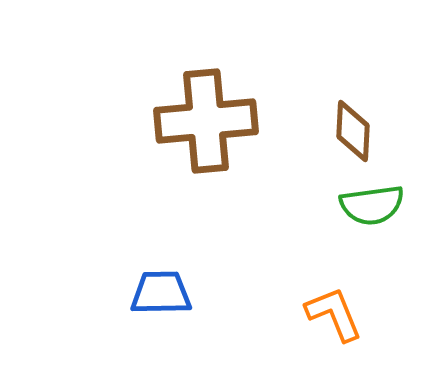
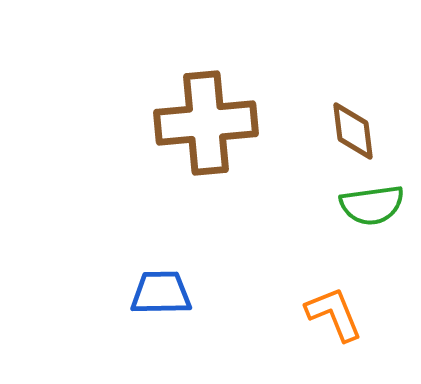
brown cross: moved 2 px down
brown diamond: rotated 10 degrees counterclockwise
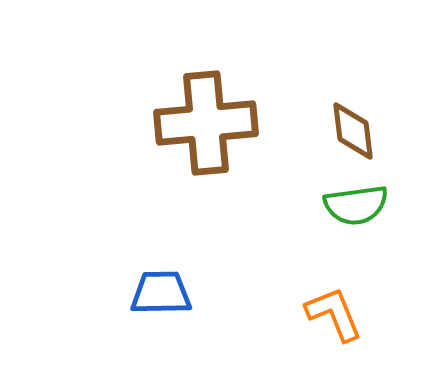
green semicircle: moved 16 px left
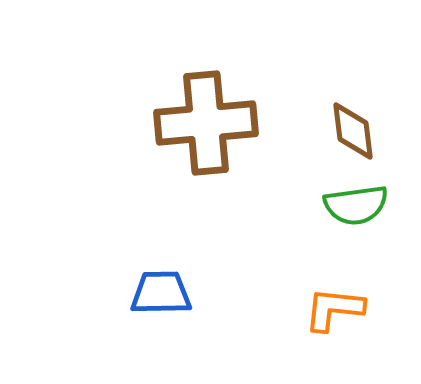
orange L-shape: moved 5 px up; rotated 62 degrees counterclockwise
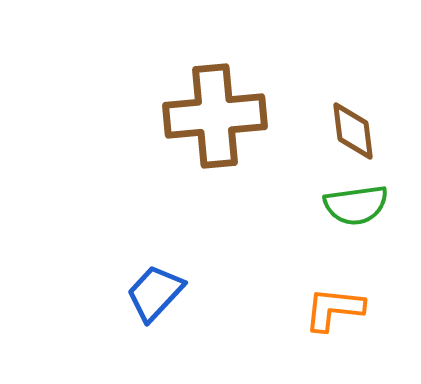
brown cross: moved 9 px right, 7 px up
blue trapezoid: moved 6 px left; rotated 46 degrees counterclockwise
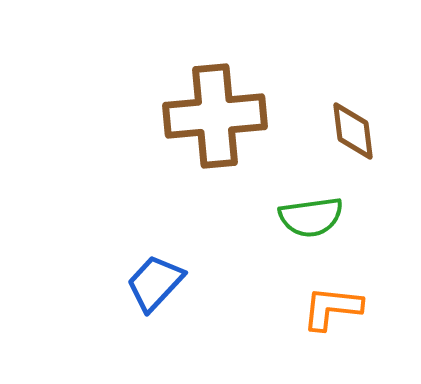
green semicircle: moved 45 px left, 12 px down
blue trapezoid: moved 10 px up
orange L-shape: moved 2 px left, 1 px up
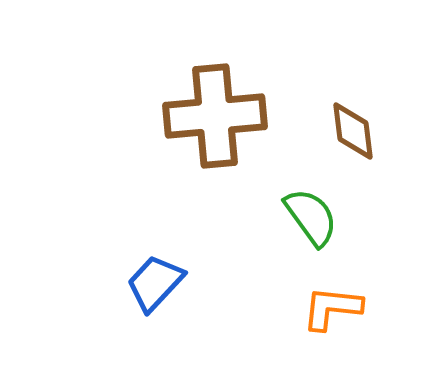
green semicircle: rotated 118 degrees counterclockwise
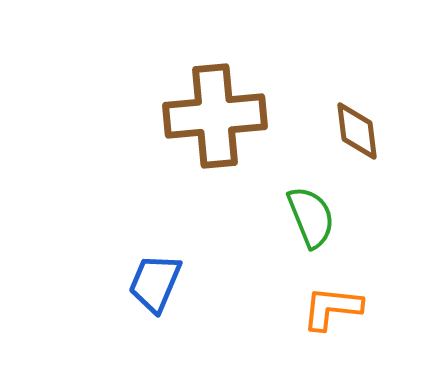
brown diamond: moved 4 px right
green semicircle: rotated 14 degrees clockwise
blue trapezoid: rotated 20 degrees counterclockwise
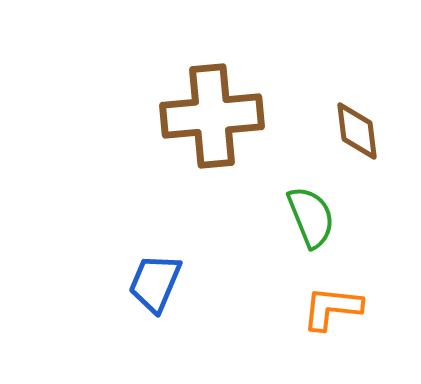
brown cross: moved 3 px left
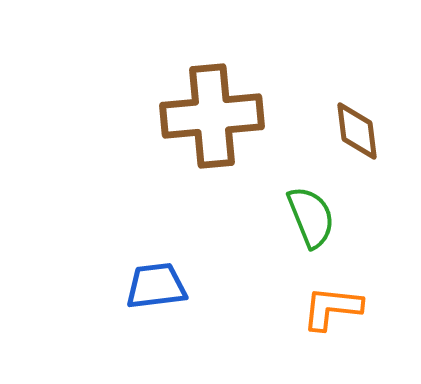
blue trapezoid: moved 1 px right, 3 px down; rotated 60 degrees clockwise
